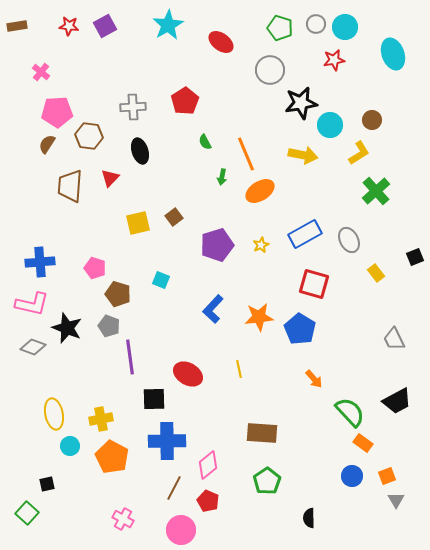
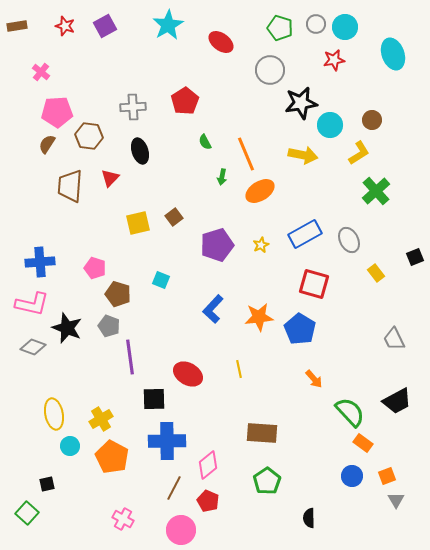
red star at (69, 26): moved 4 px left; rotated 12 degrees clockwise
yellow cross at (101, 419): rotated 20 degrees counterclockwise
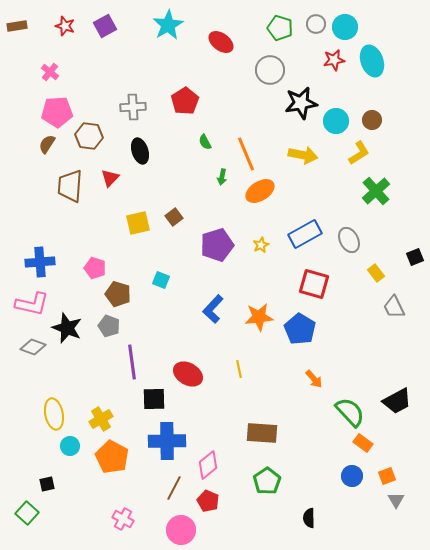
cyan ellipse at (393, 54): moved 21 px left, 7 px down
pink cross at (41, 72): moved 9 px right
cyan circle at (330, 125): moved 6 px right, 4 px up
gray trapezoid at (394, 339): moved 32 px up
purple line at (130, 357): moved 2 px right, 5 px down
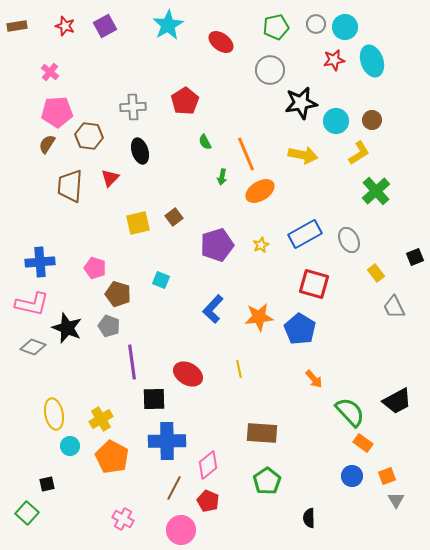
green pentagon at (280, 28): moved 4 px left, 1 px up; rotated 30 degrees counterclockwise
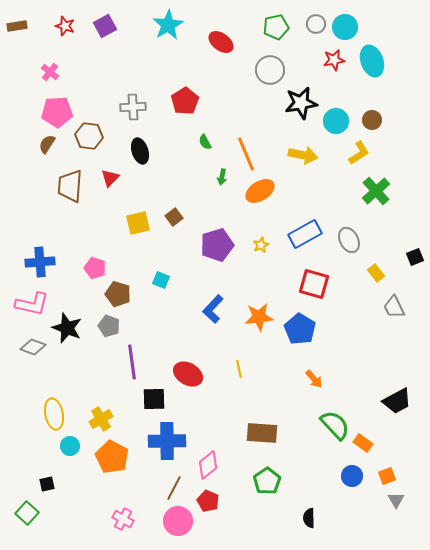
green semicircle at (350, 412): moved 15 px left, 13 px down
pink circle at (181, 530): moved 3 px left, 9 px up
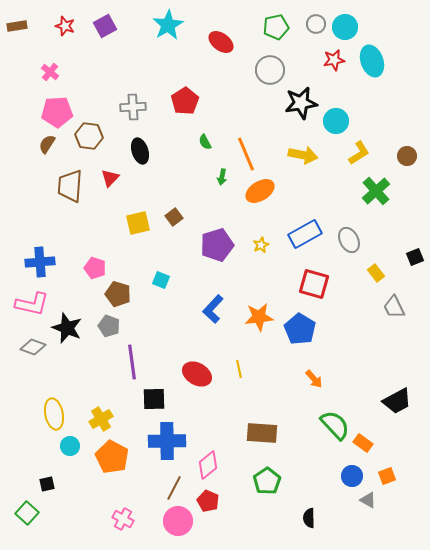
brown circle at (372, 120): moved 35 px right, 36 px down
red ellipse at (188, 374): moved 9 px right
gray triangle at (396, 500): moved 28 px left; rotated 30 degrees counterclockwise
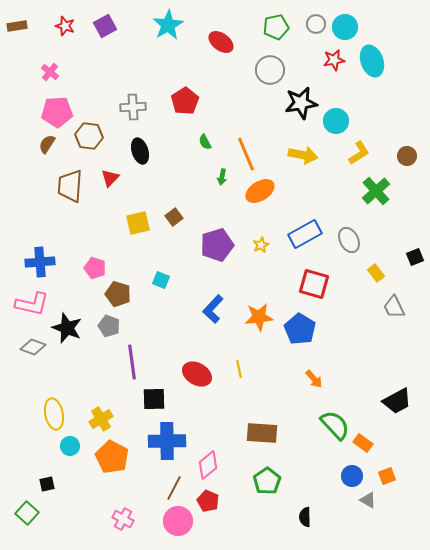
black semicircle at (309, 518): moved 4 px left, 1 px up
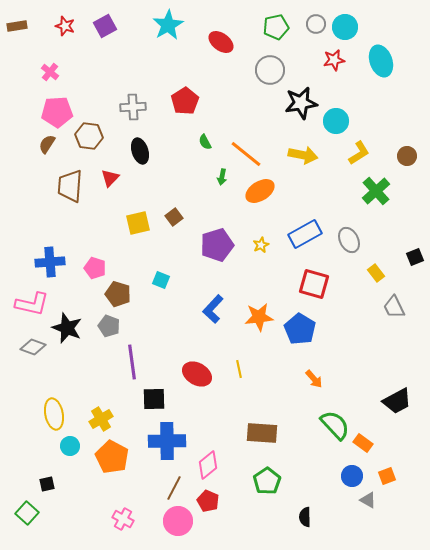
cyan ellipse at (372, 61): moved 9 px right
orange line at (246, 154): rotated 28 degrees counterclockwise
blue cross at (40, 262): moved 10 px right
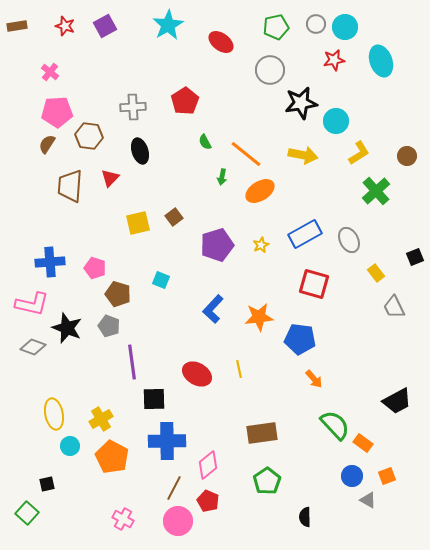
blue pentagon at (300, 329): moved 10 px down; rotated 24 degrees counterclockwise
brown rectangle at (262, 433): rotated 12 degrees counterclockwise
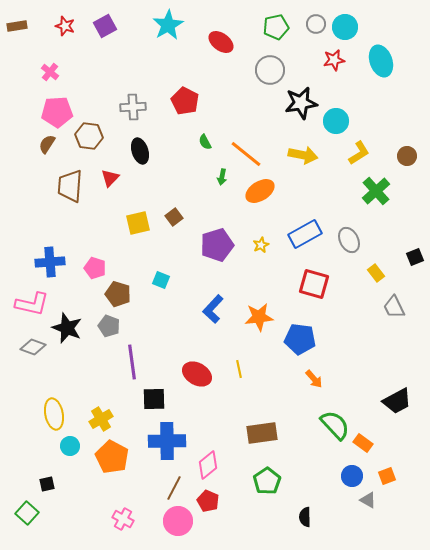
red pentagon at (185, 101): rotated 12 degrees counterclockwise
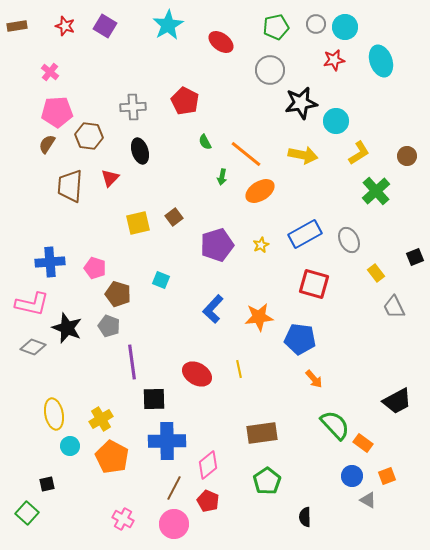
purple square at (105, 26): rotated 30 degrees counterclockwise
pink circle at (178, 521): moved 4 px left, 3 px down
